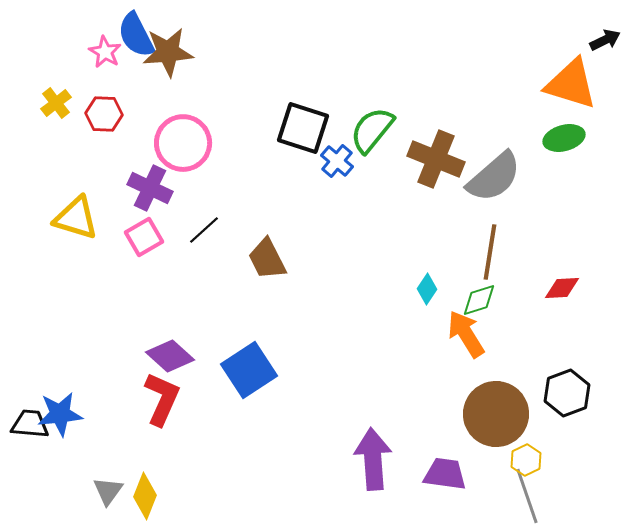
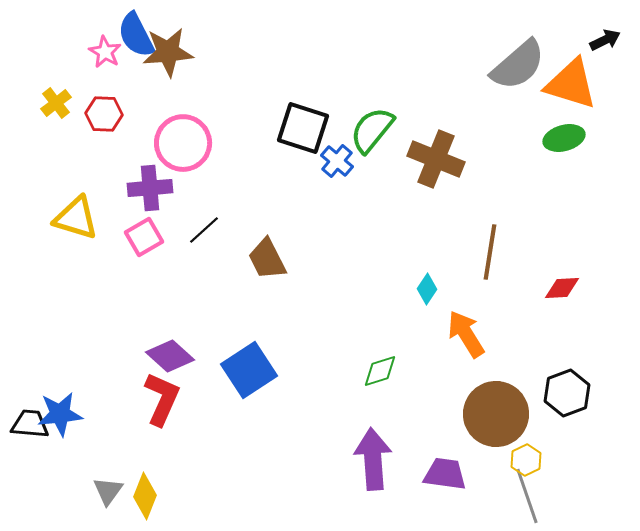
gray semicircle: moved 24 px right, 112 px up
purple cross: rotated 30 degrees counterclockwise
green diamond: moved 99 px left, 71 px down
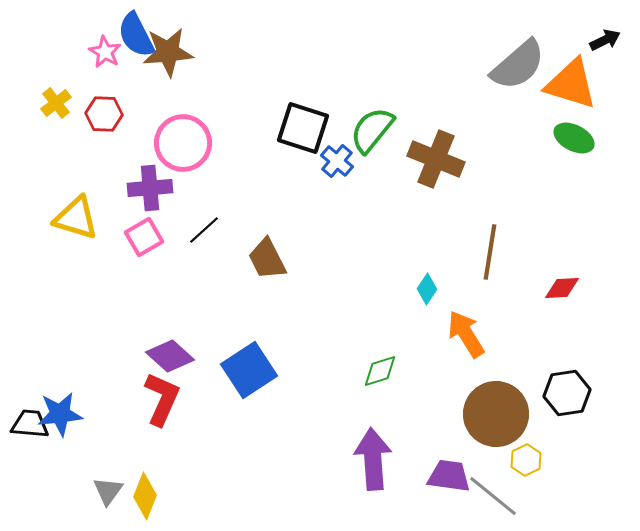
green ellipse: moved 10 px right; rotated 42 degrees clockwise
black hexagon: rotated 12 degrees clockwise
purple trapezoid: moved 4 px right, 2 px down
gray line: moved 34 px left; rotated 32 degrees counterclockwise
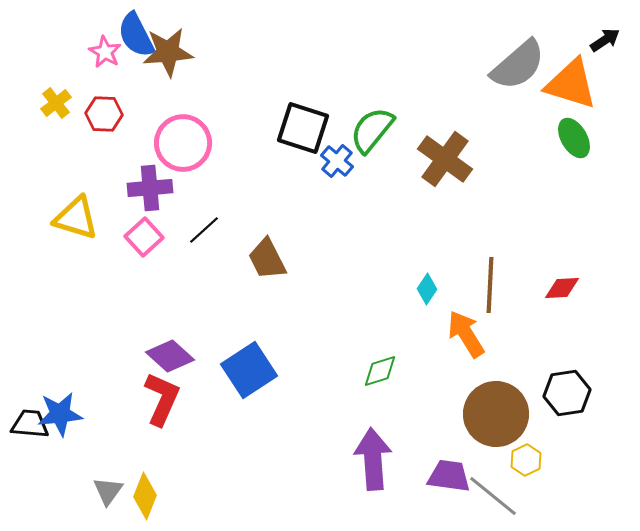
black arrow: rotated 8 degrees counterclockwise
green ellipse: rotated 33 degrees clockwise
brown cross: moved 9 px right; rotated 14 degrees clockwise
pink square: rotated 12 degrees counterclockwise
brown line: moved 33 px down; rotated 6 degrees counterclockwise
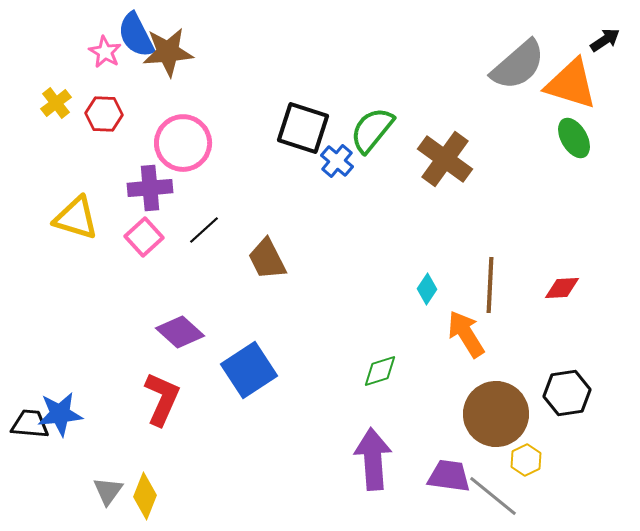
purple diamond: moved 10 px right, 24 px up
